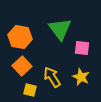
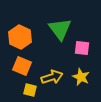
orange hexagon: rotated 15 degrees clockwise
orange square: rotated 24 degrees counterclockwise
yellow arrow: rotated 105 degrees clockwise
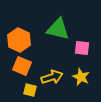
green triangle: moved 2 px left; rotated 40 degrees counterclockwise
orange hexagon: moved 1 px left, 3 px down
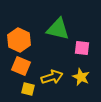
orange square: moved 1 px left
yellow square: moved 2 px left, 1 px up
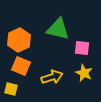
orange hexagon: rotated 10 degrees clockwise
yellow star: moved 3 px right, 4 px up
yellow square: moved 17 px left
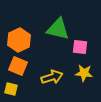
pink square: moved 2 px left, 1 px up
orange square: moved 3 px left
yellow star: rotated 18 degrees counterclockwise
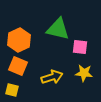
yellow square: moved 1 px right, 1 px down
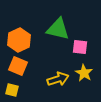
yellow star: rotated 24 degrees clockwise
yellow arrow: moved 6 px right, 2 px down
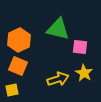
yellow square: rotated 24 degrees counterclockwise
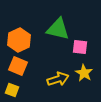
yellow square: rotated 32 degrees clockwise
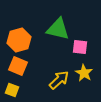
orange hexagon: rotated 10 degrees clockwise
yellow arrow: moved 1 px right, 1 px down; rotated 25 degrees counterclockwise
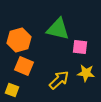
orange square: moved 6 px right
yellow star: moved 2 px right; rotated 24 degrees counterclockwise
